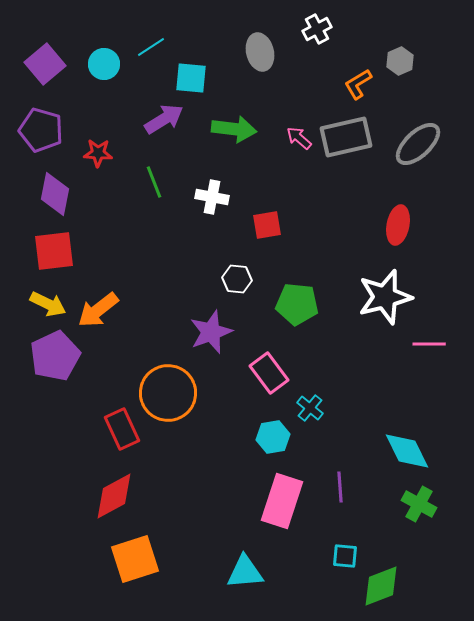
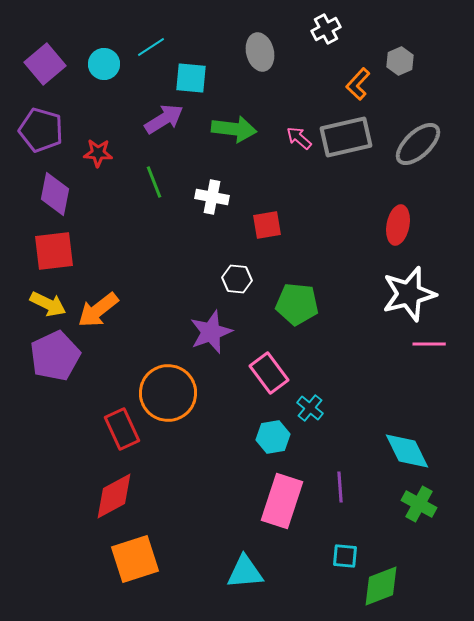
white cross at (317, 29): moved 9 px right
orange L-shape at (358, 84): rotated 16 degrees counterclockwise
white star at (385, 297): moved 24 px right, 3 px up
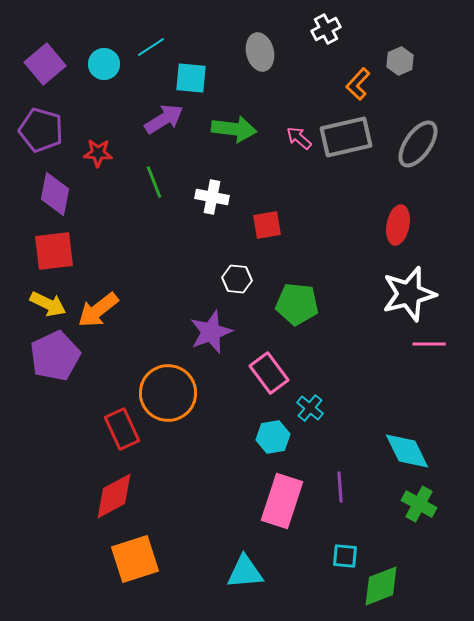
gray ellipse at (418, 144): rotated 12 degrees counterclockwise
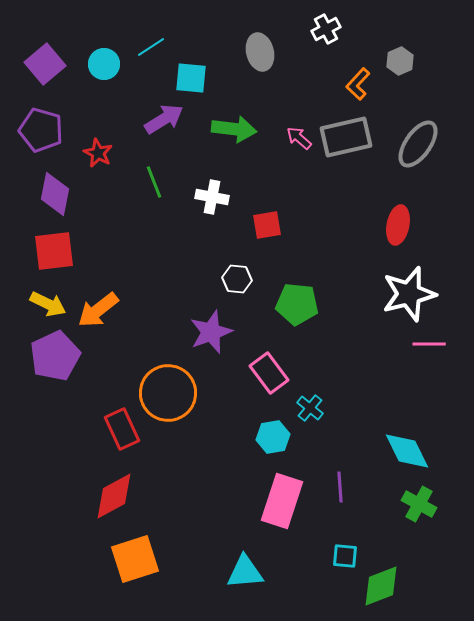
red star at (98, 153): rotated 24 degrees clockwise
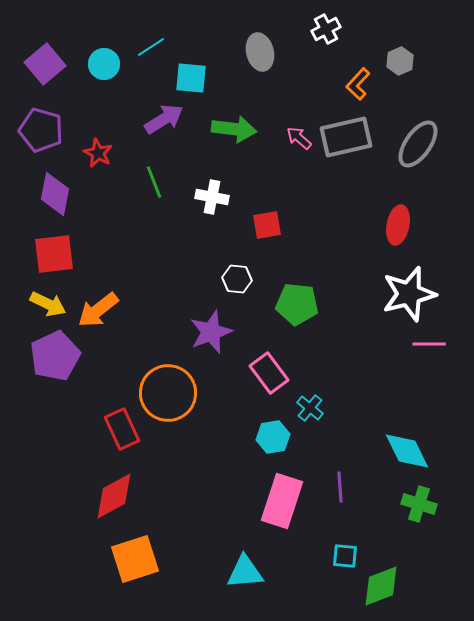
red square at (54, 251): moved 3 px down
green cross at (419, 504): rotated 12 degrees counterclockwise
